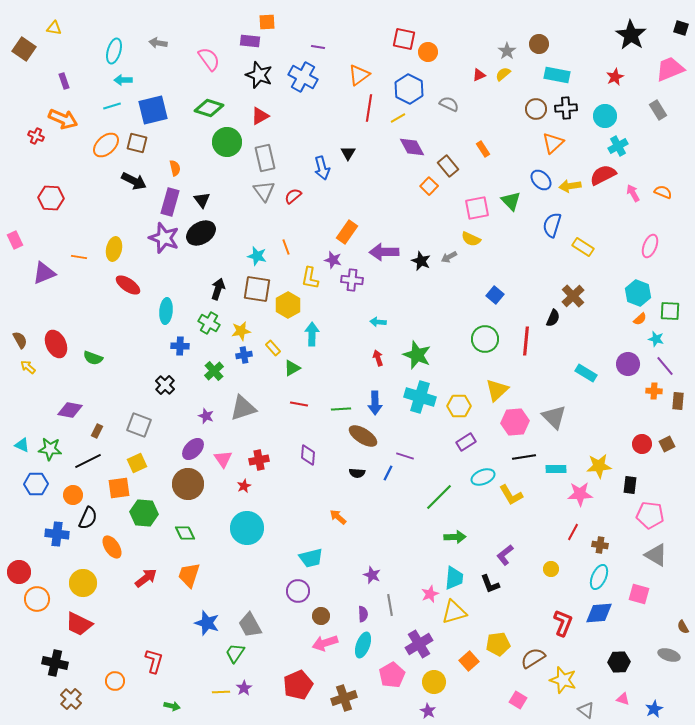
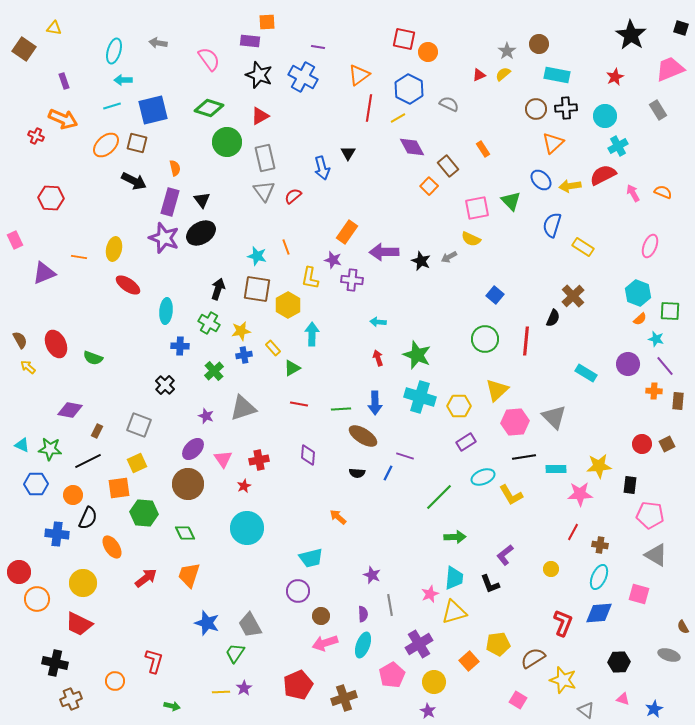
brown cross at (71, 699): rotated 25 degrees clockwise
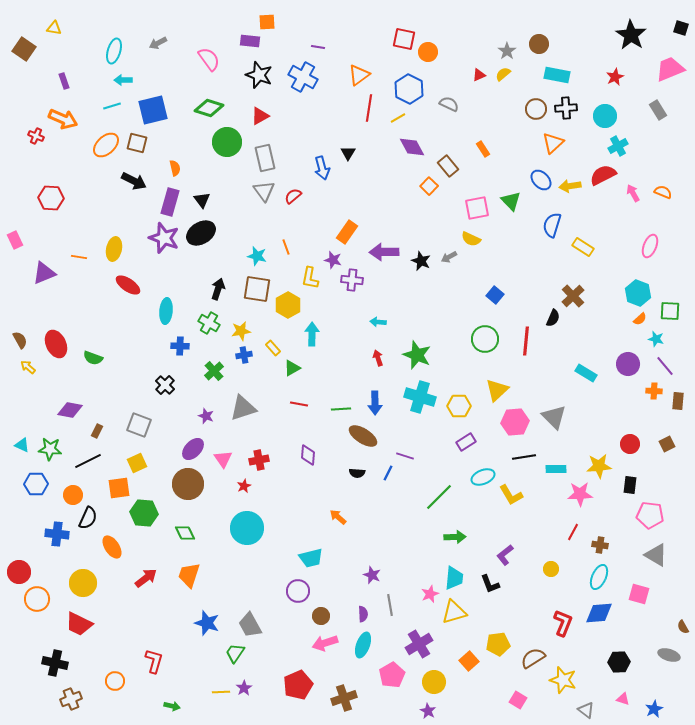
gray arrow at (158, 43): rotated 36 degrees counterclockwise
red circle at (642, 444): moved 12 px left
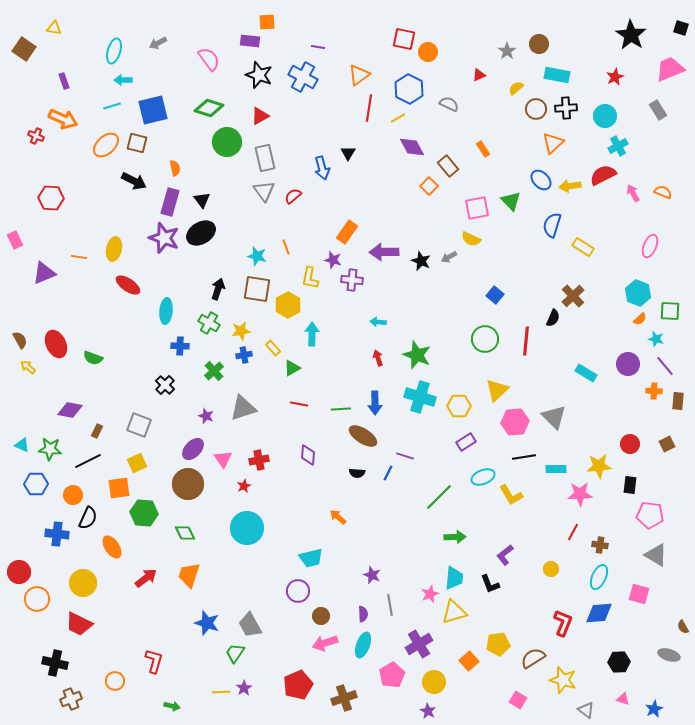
yellow semicircle at (503, 74): moved 13 px right, 14 px down
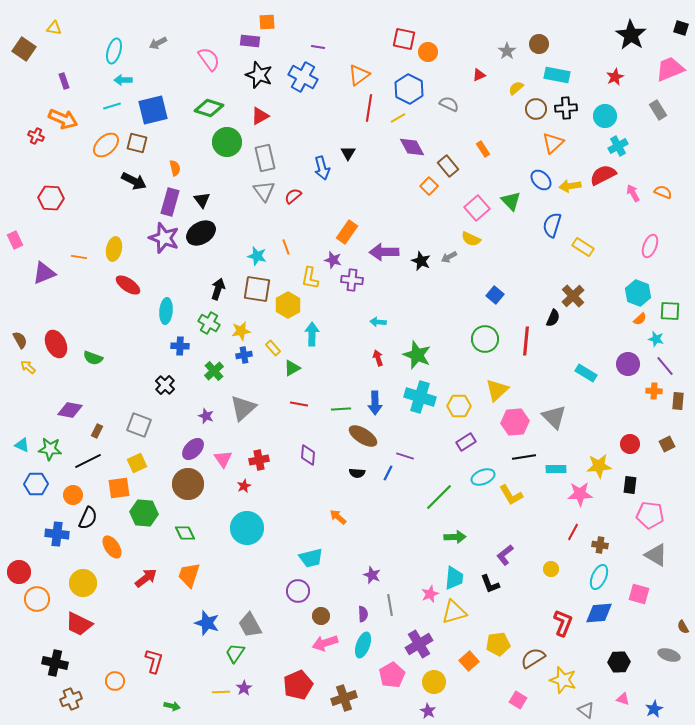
pink square at (477, 208): rotated 30 degrees counterclockwise
gray triangle at (243, 408): rotated 24 degrees counterclockwise
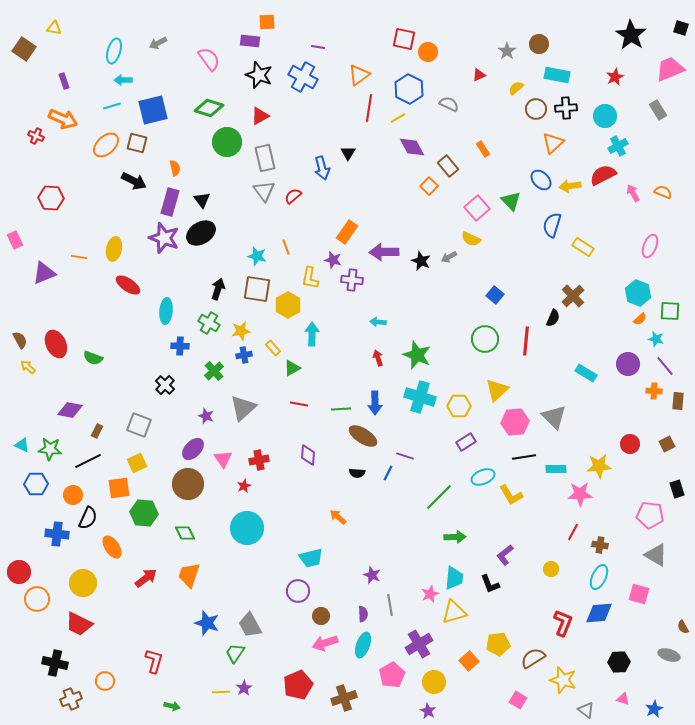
black rectangle at (630, 485): moved 47 px right, 4 px down; rotated 24 degrees counterclockwise
orange circle at (115, 681): moved 10 px left
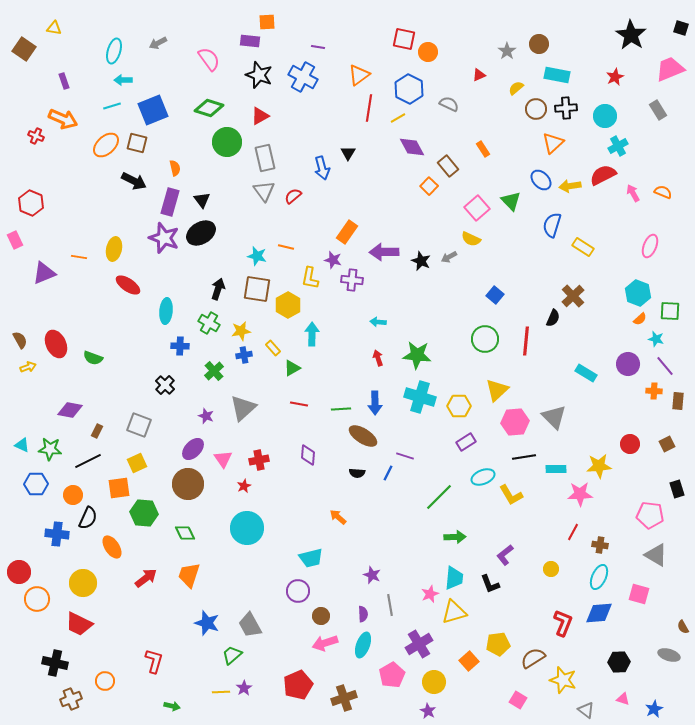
blue square at (153, 110): rotated 8 degrees counterclockwise
red hexagon at (51, 198): moved 20 px left, 5 px down; rotated 20 degrees clockwise
orange line at (286, 247): rotated 56 degrees counterclockwise
green star at (417, 355): rotated 16 degrees counterclockwise
yellow arrow at (28, 367): rotated 119 degrees clockwise
green trapezoid at (235, 653): moved 3 px left, 2 px down; rotated 15 degrees clockwise
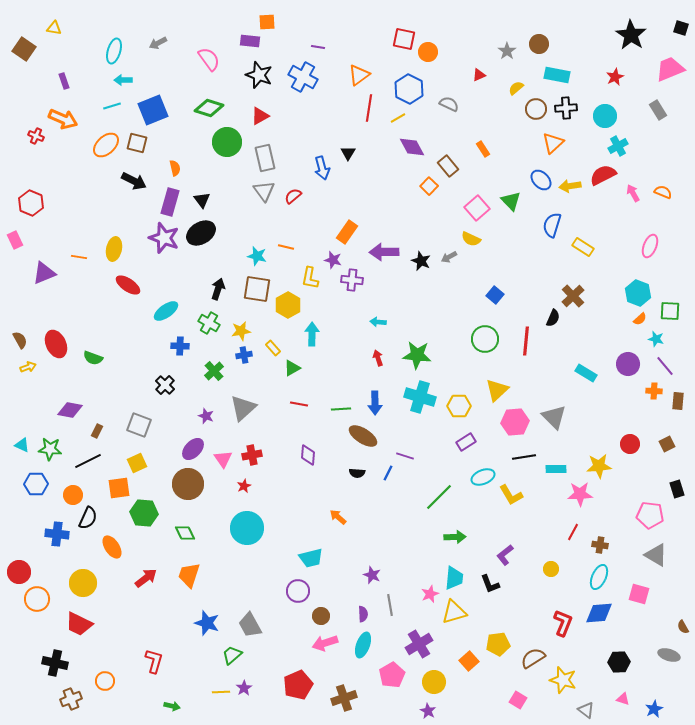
cyan ellipse at (166, 311): rotated 50 degrees clockwise
red cross at (259, 460): moved 7 px left, 5 px up
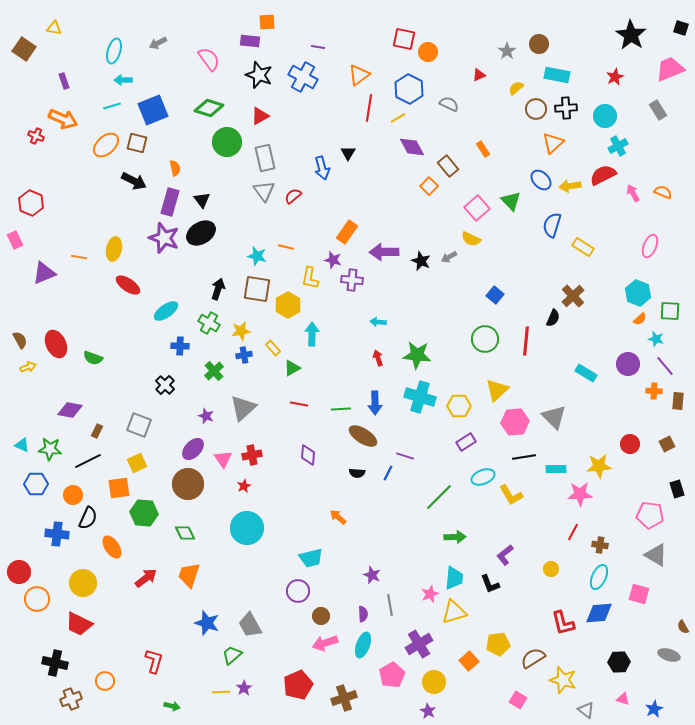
red L-shape at (563, 623): rotated 144 degrees clockwise
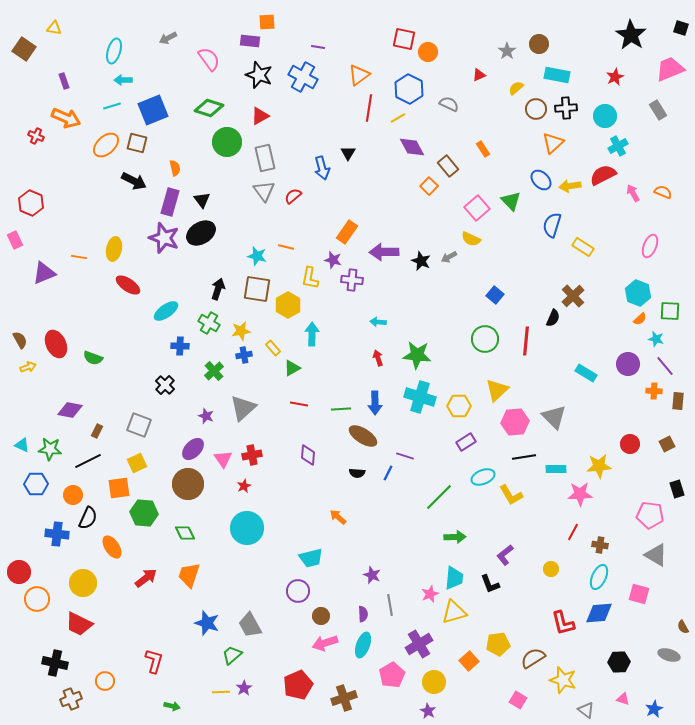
gray arrow at (158, 43): moved 10 px right, 5 px up
orange arrow at (63, 119): moved 3 px right, 1 px up
